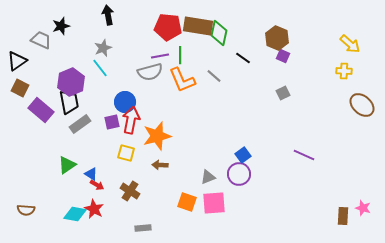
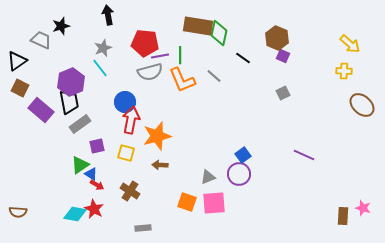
red pentagon at (168, 27): moved 23 px left, 16 px down
purple square at (112, 122): moved 15 px left, 24 px down
green triangle at (67, 165): moved 13 px right
brown semicircle at (26, 210): moved 8 px left, 2 px down
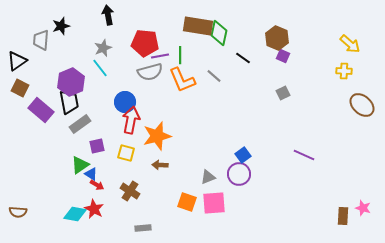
gray trapezoid at (41, 40): rotated 110 degrees counterclockwise
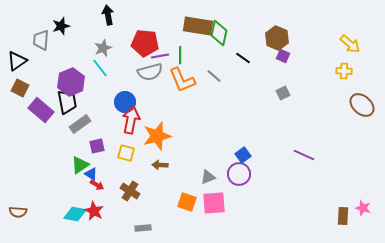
black trapezoid at (69, 102): moved 2 px left
red star at (94, 209): moved 2 px down
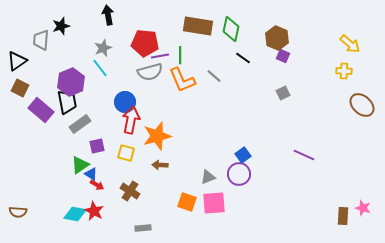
green diamond at (219, 33): moved 12 px right, 4 px up
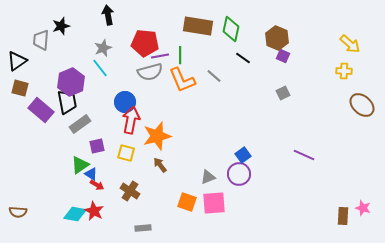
brown square at (20, 88): rotated 12 degrees counterclockwise
brown arrow at (160, 165): rotated 49 degrees clockwise
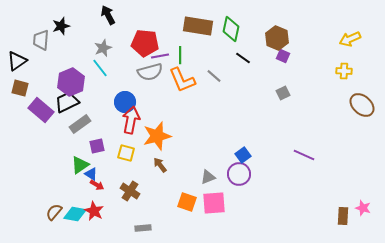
black arrow at (108, 15): rotated 18 degrees counterclockwise
yellow arrow at (350, 44): moved 5 px up; rotated 115 degrees clockwise
black trapezoid at (67, 102): rotated 105 degrees counterclockwise
brown semicircle at (18, 212): moved 36 px right; rotated 126 degrees clockwise
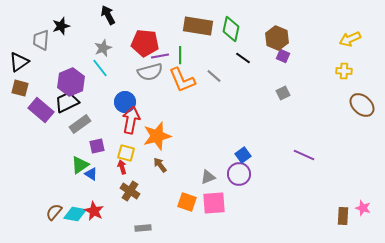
black triangle at (17, 61): moved 2 px right, 1 px down
red arrow at (97, 185): moved 25 px right, 18 px up; rotated 136 degrees counterclockwise
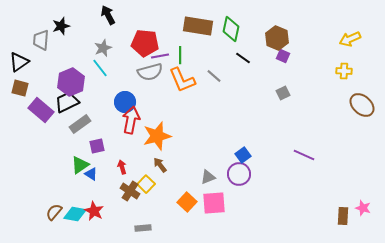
yellow square at (126, 153): moved 20 px right, 31 px down; rotated 30 degrees clockwise
orange square at (187, 202): rotated 24 degrees clockwise
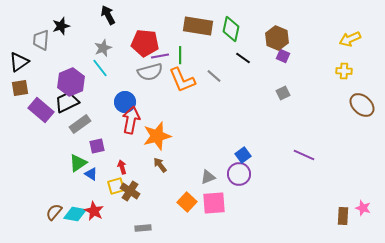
brown square at (20, 88): rotated 24 degrees counterclockwise
green triangle at (80, 165): moved 2 px left, 2 px up
yellow square at (146, 184): moved 30 px left, 2 px down; rotated 30 degrees clockwise
